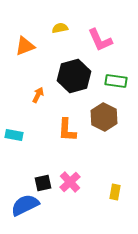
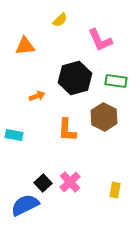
yellow semicircle: moved 8 px up; rotated 147 degrees clockwise
orange triangle: rotated 15 degrees clockwise
black hexagon: moved 1 px right, 2 px down
orange arrow: moved 1 px left, 1 px down; rotated 42 degrees clockwise
black square: rotated 30 degrees counterclockwise
yellow rectangle: moved 2 px up
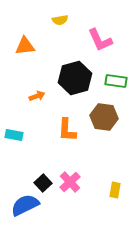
yellow semicircle: rotated 35 degrees clockwise
brown hexagon: rotated 20 degrees counterclockwise
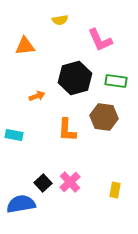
blue semicircle: moved 4 px left, 1 px up; rotated 16 degrees clockwise
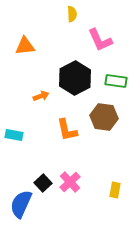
yellow semicircle: moved 12 px right, 6 px up; rotated 84 degrees counterclockwise
black hexagon: rotated 12 degrees counterclockwise
orange arrow: moved 4 px right
orange L-shape: rotated 15 degrees counterclockwise
blue semicircle: rotated 56 degrees counterclockwise
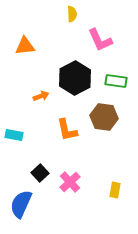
black square: moved 3 px left, 10 px up
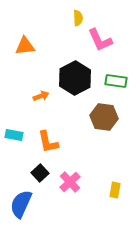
yellow semicircle: moved 6 px right, 4 px down
orange L-shape: moved 19 px left, 12 px down
